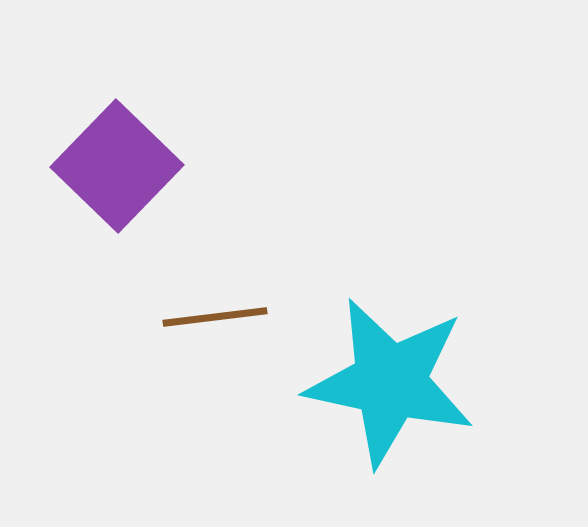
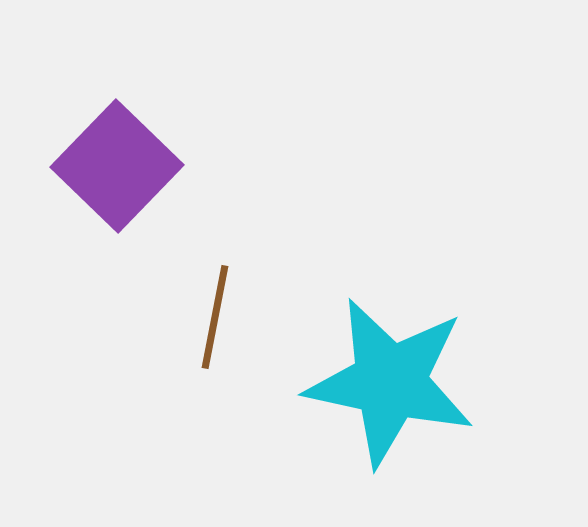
brown line: rotated 72 degrees counterclockwise
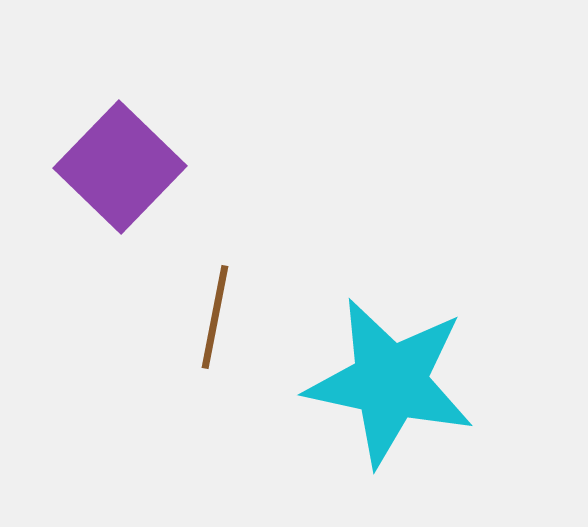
purple square: moved 3 px right, 1 px down
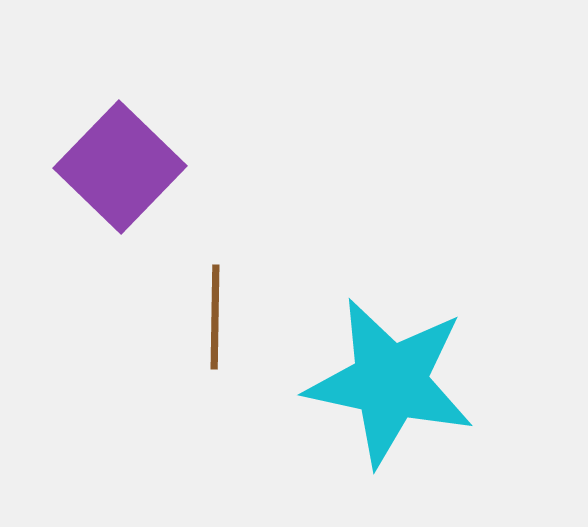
brown line: rotated 10 degrees counterclockwise
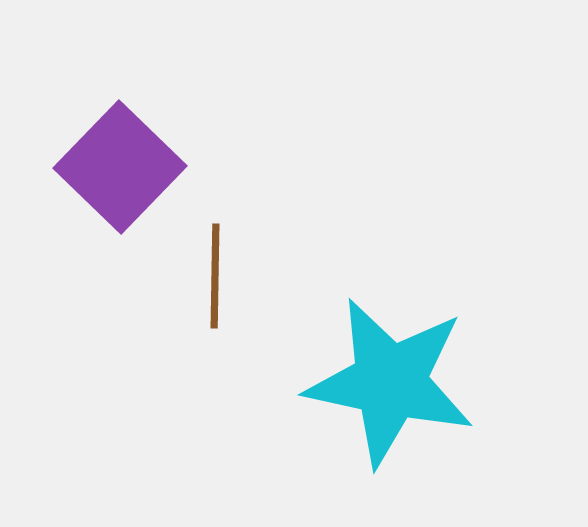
brown line: moved 41 px up
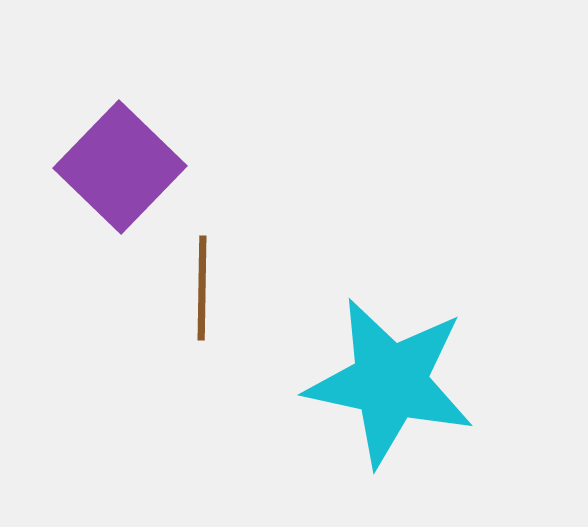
brown line: moved 13 px left, 12 px down
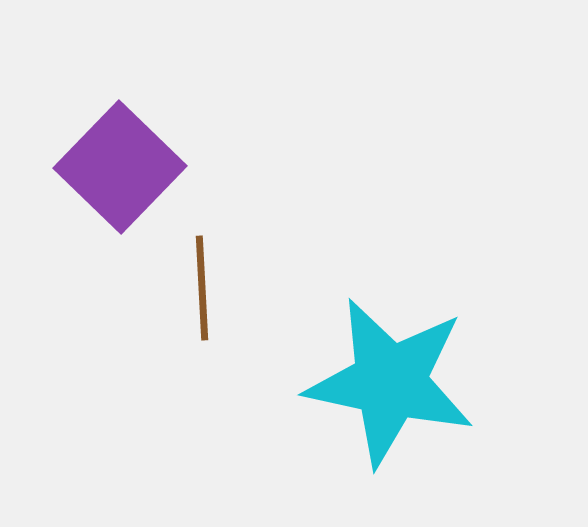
brown line: rotated 4 degrees counterclockwise
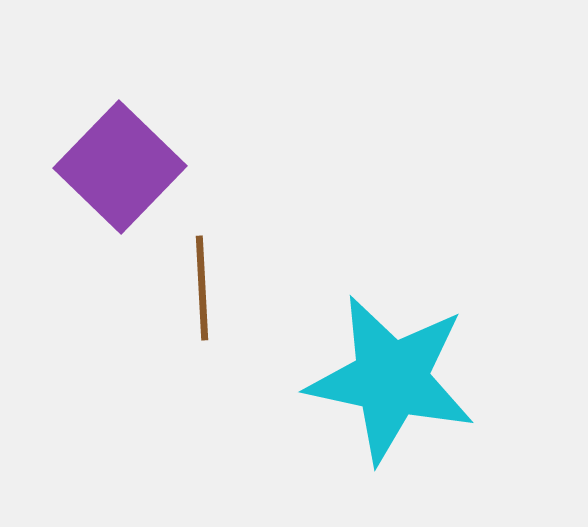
cyan star: moved 1 px right, 3 px up
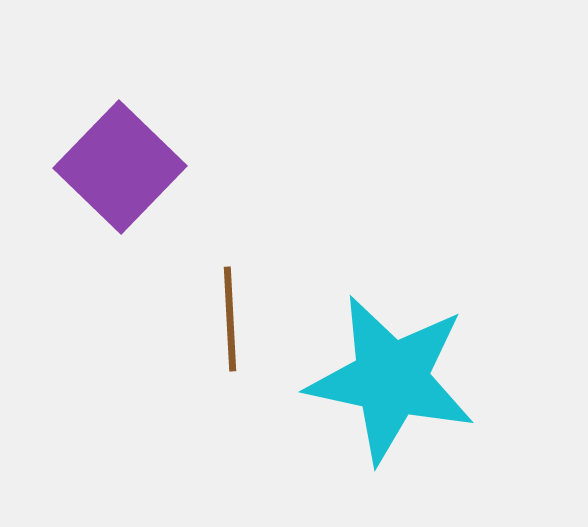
brown line: moved 28 px right, 31 px down
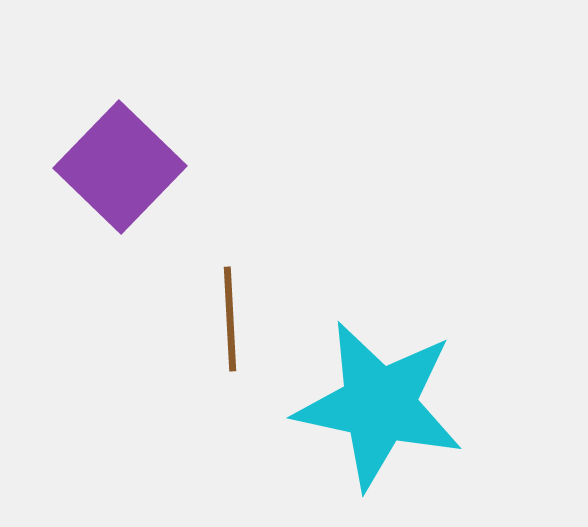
cyan star: moved 12 px left, 26 px down
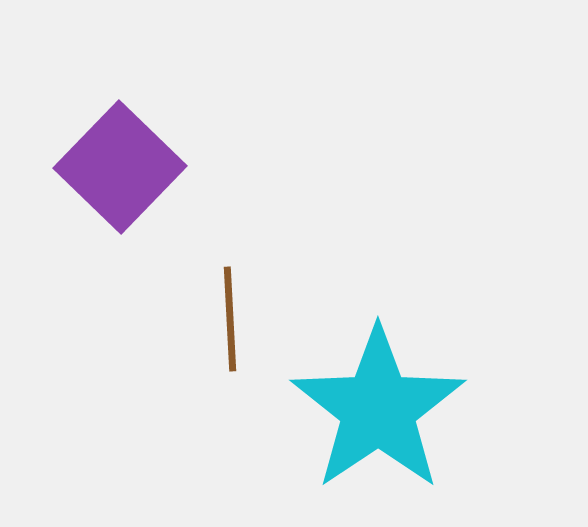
cyan star: moved 1 px left, 4 px down; rotated 26 degrees clockwise
